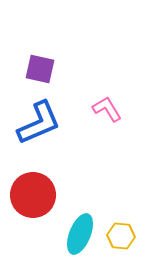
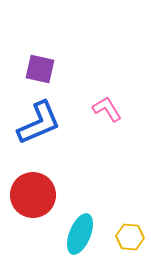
yellow hexagon: moved 9 px right, 1 px down
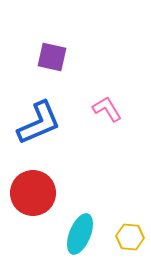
purple square: moved 12 px right, 12 px up
red circle: moved 2 px up
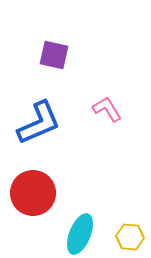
purple square: moved 2 px right, 2 px up
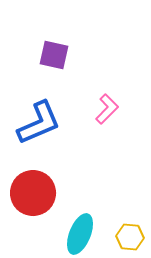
pink L-shape: rotated 76 degrees clockwise
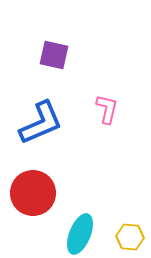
pink L-shape: rotated 32 degrees counterclockwise
blue L-shape: moved 2 px right
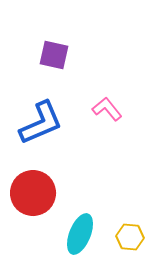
pink L-shape: rotated 52 degrees counterclockwise
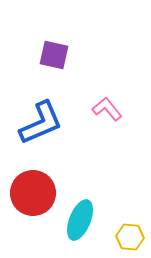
cyan ellipse: moved 14 px up
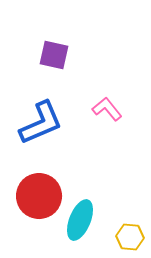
red circle: moved 6 px right, 3 px down
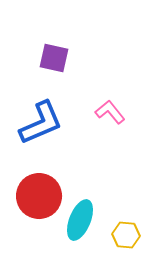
purple square: moved 3 px down
pink L-shape: moved 3 px right, 3 px down
yellow hexagon: moved 4 px left, 2 px up
